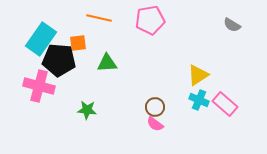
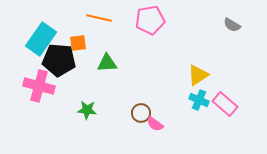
brown circle: moved 14 px left, 6 px down
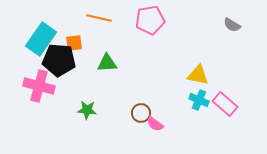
orange square: moved 4 px left
yellow triangle: rotated 45 degrees clockwise
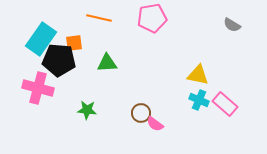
pink pentagon: moved 2 px right, 2 px up
pink cross: moved 1 px left, 2 px down
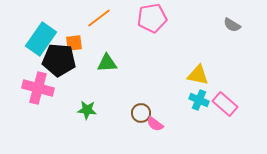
orange line: rotated 50 degrees counterclockwise
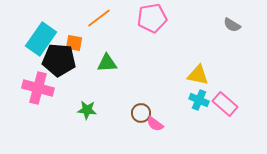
orange square: rotated 18 degrees clockwise
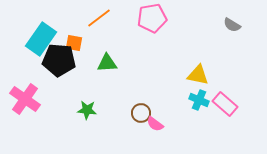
pink cross: moved 13 px left, 11 px down; rotated 20 degrees clockwise
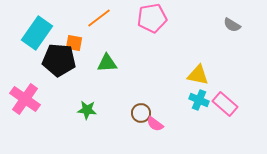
cyan rectangle: moved 4 px left, 6 px up
